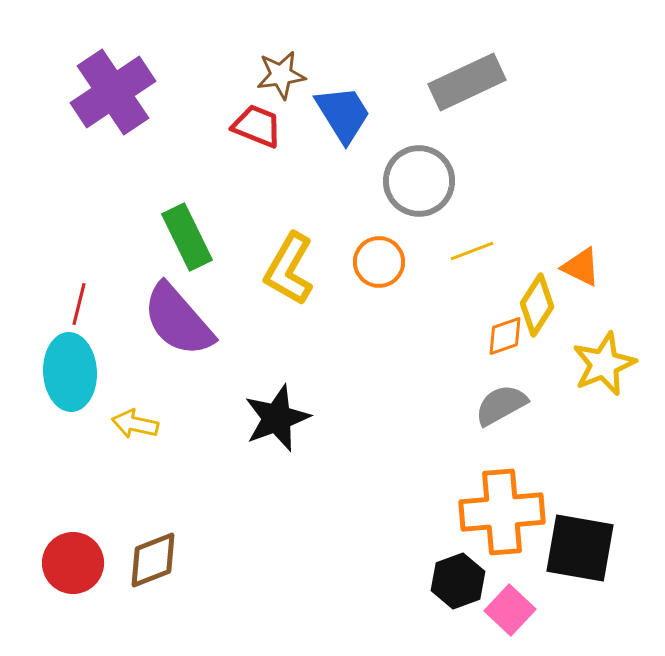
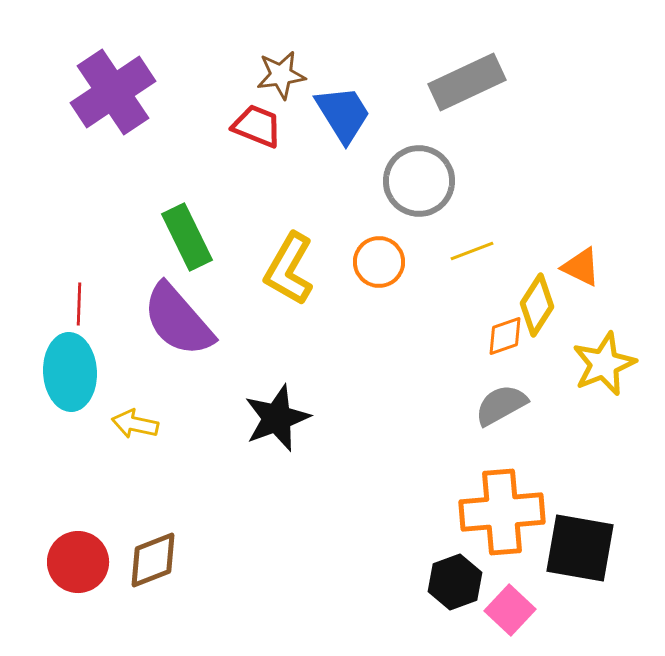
red line: rotated 12 degrees counterclockwise
red circle: moved 5 px right, 1 px up
black hexagon: moved 3 px left, 1 px down
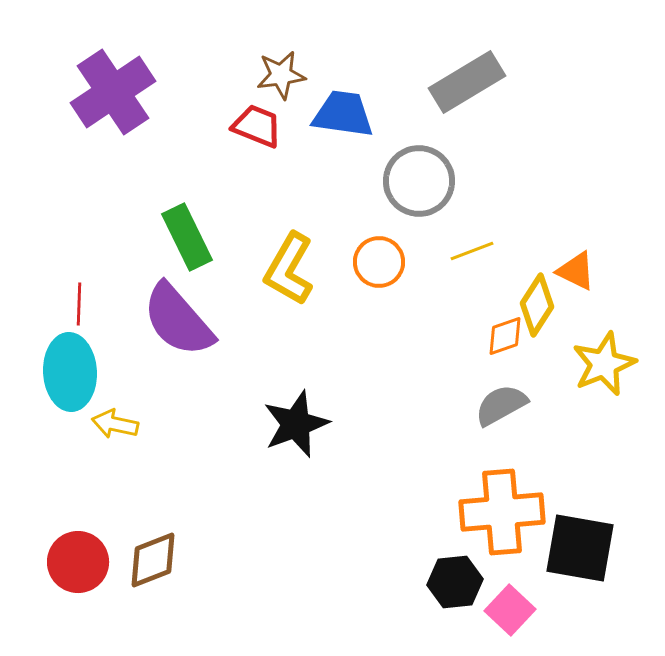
gray rectangle: rotated 6 degrees counterclockwise
blue trapezoid: rotated 50 degrees counterclockwise
orange triangle: moved 5 px left, 4 px down
black star: moved 19 px right, 6 px down
yellow arrow: moved 20 px left
black hexagon: rotated 14 degrees clockwise
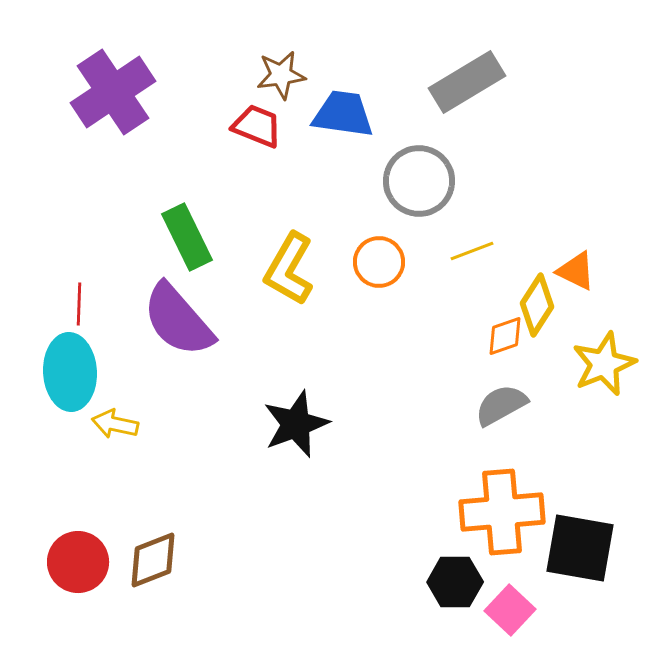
black hexagon: rotated 6 degrees clockwise
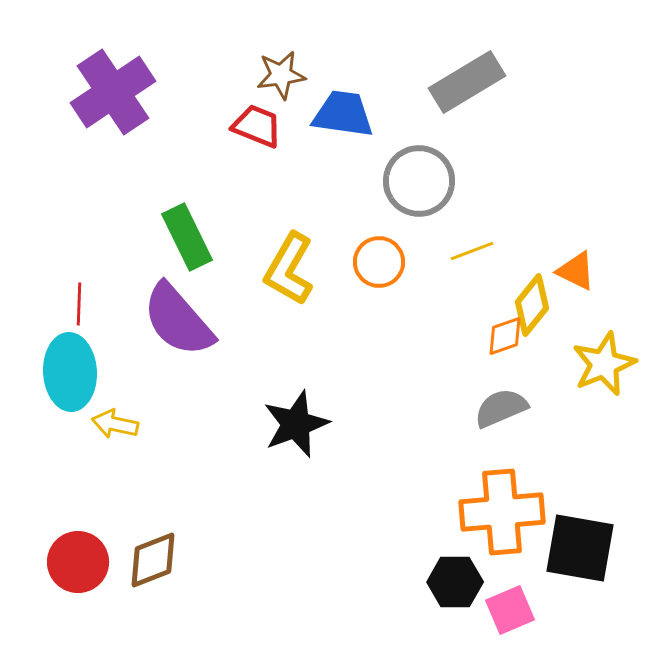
yellow diamond: moved 5 px left; rotated 6 degrees clockwise
gray semicircle: moved 3 px down; rotated 6 degrees clockwise
pink square: rotated 24 degrees clockwise
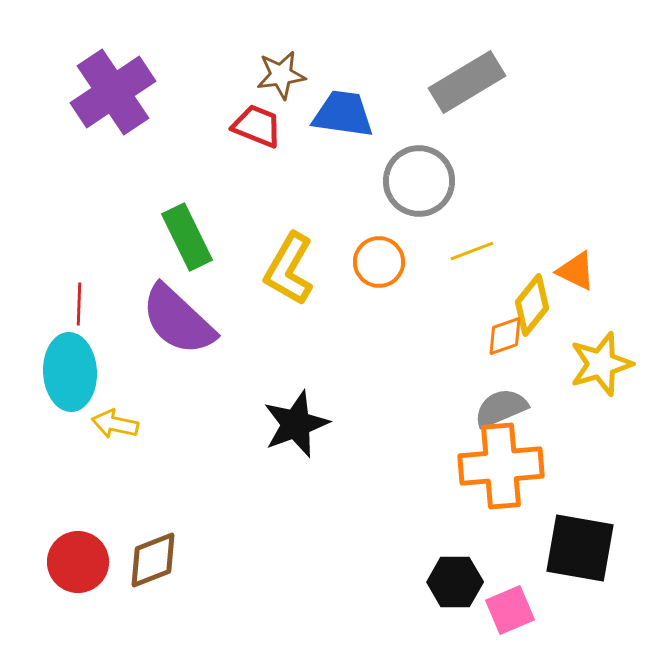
purple semicircle: rotated 6 degrees counterclockwise
yellow star: moved 3 px left; rotated 6 degrees clockwise
orange cross: moved 1 px left, 46 px up
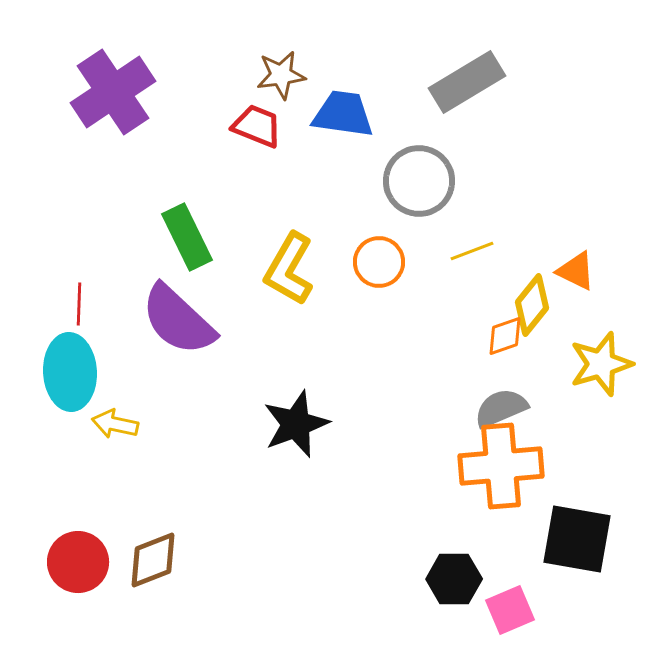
black square: moved 3 px left, 9 px up
black hexagon: moved 1 px left, 3 px up
